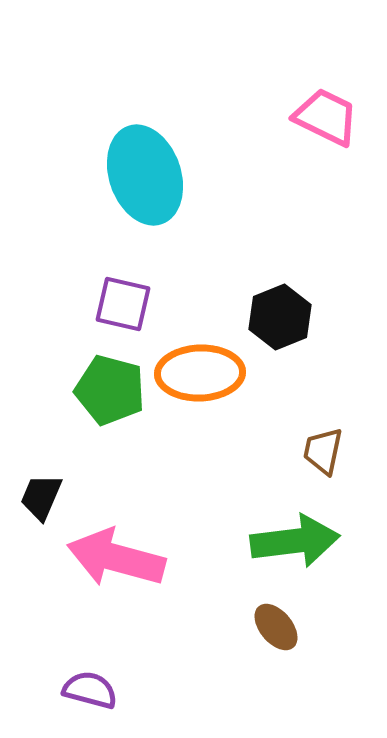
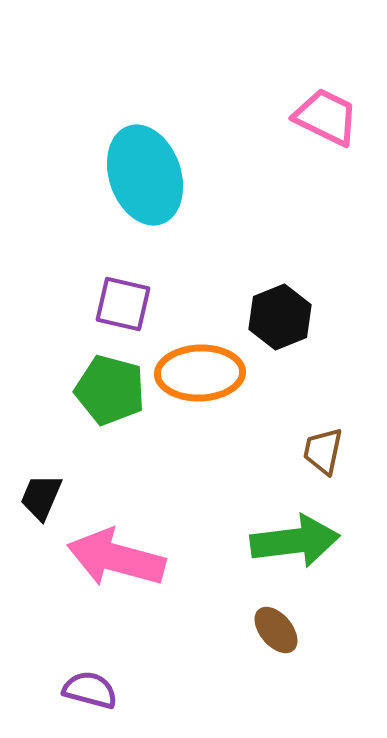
brown ellipse: moved 3 px down
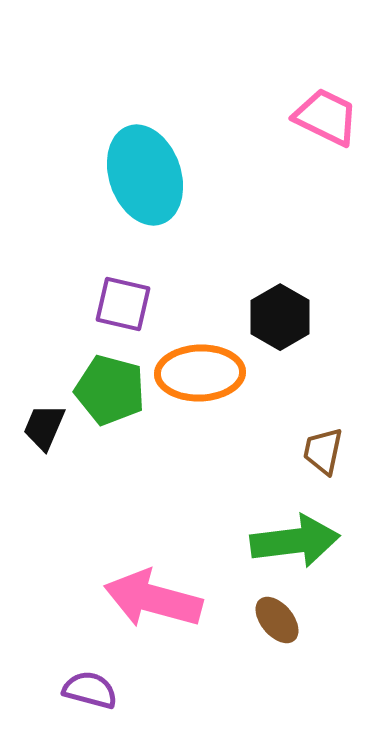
black hexagon: rotated 8 degrees counterclockwise
black trapezoid: moved 3 px right, 70 px up
pink arrow: moved 37 px right, 41 px down
brown ellipse: moved 1 px right, 10 px up
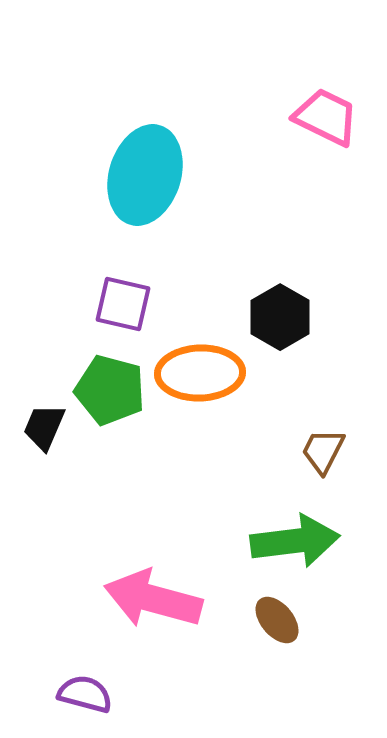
cyan ellipse: rotated 36 degrees clockwise
brown trapezoid: rotated 15 degrees clockwise
purple semicircle: moved 5 px left, 4 px down
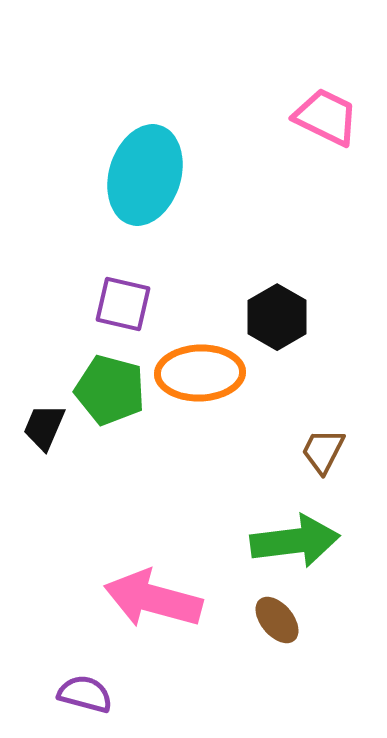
black hexagon: moved 3 px left
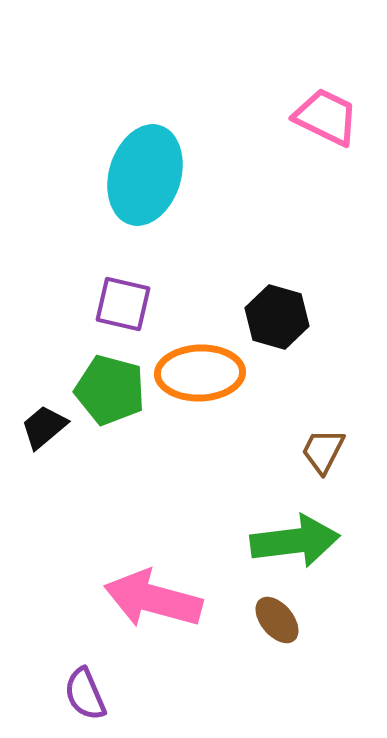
black hexagon: rotated 14 degrees counterclockwise
black trapezoid: rotated 27 degrees clockwise
purple semicircle: rotated 128 degrees counterclockwise
